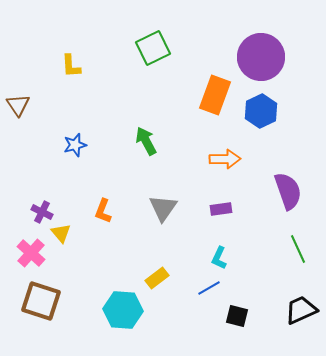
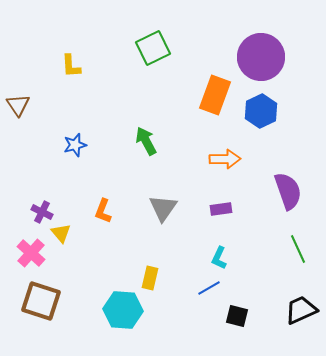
yellow rectangle: moved 7 px left; rotated 40 degrees counterclockwise
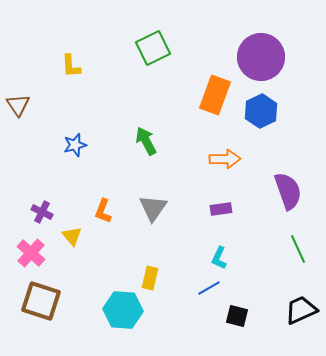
gray triangle: moved 10 px left
yellow triangle: moved 11 px right, 3 px down
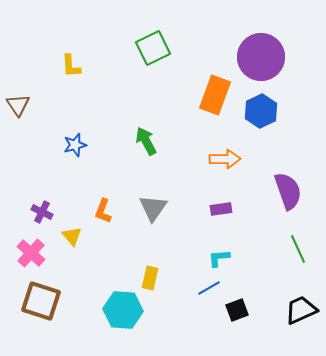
cyan L-shape: rotated 60 degrees clockwise
black square: moved 6 px up; rotated 35 degrees counterclockwise
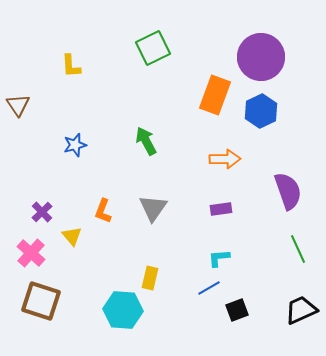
purple cross: rotated 20 degrees clockwise
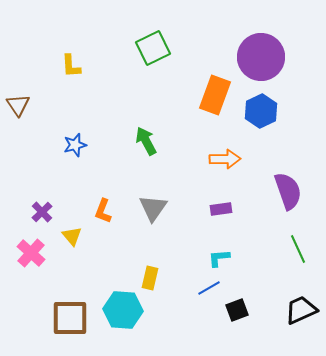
brown square: moved 29 px right, 17 px down; rotated 18 degrees counterclockwise
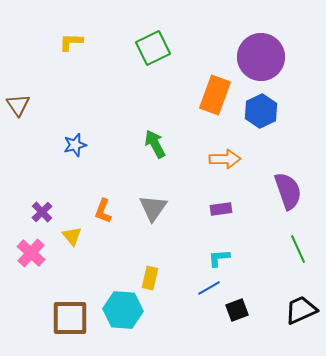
yellow L-shape: moved 24 px up; rotated 95 degrees clockwise
green arrow: moved 9 px right, 3 px down
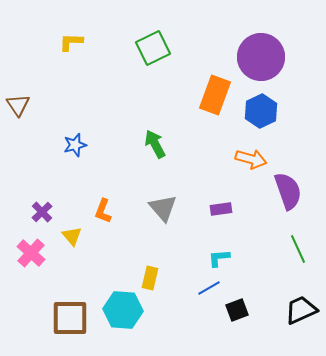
orange arrow: moved 26 px right; rotated 16 degrees clockwise
gray triangle: moved 10 px right; rotated 16 degrees counterclockwise
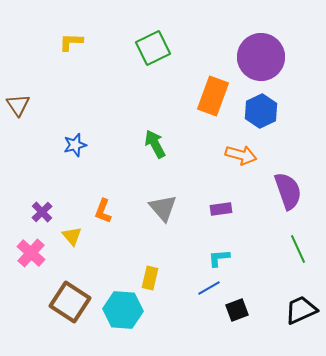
orange rectangle: moved 2 px left, 1 px down
orange arrow: moved 10 px left, 4 px up
brown square: moved 16 px up; rotated 33 degrees clockwise
